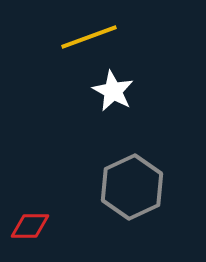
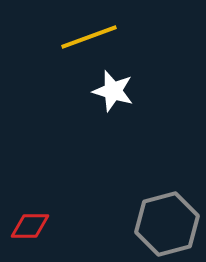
white star: rotated 12 degrees counterclockwise
gray hexagon: moved 35 px right, 37 px down; rotated 10 degrees clockwise
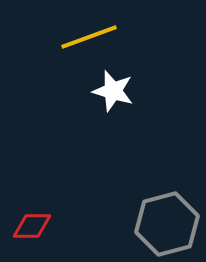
red diamond: moved 2 px right
